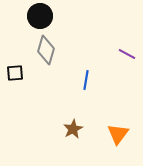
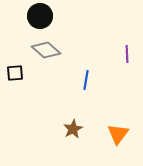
gray diamond: rotated 64 degrees counterclockwise
purple line: rotated 60 degrees clockwise
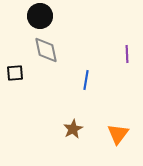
gray diamond: rotated 36 degrees clockwise
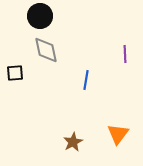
purple line: moved 2 px left
brown star: moved 13 px down
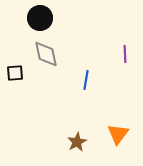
black circle: moved 2 px down
gray diamond: moved 4 px down
brown star: moved 4 px right
